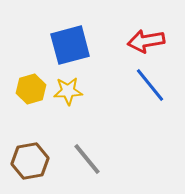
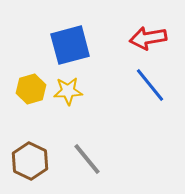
red arrow: moved 2 px right, 3 px up
brown hexagon: rotated 24 degrees counterclockwise
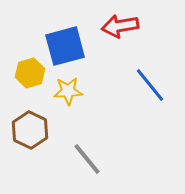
red arrow: moved 28 px left, 12 px up
blue square: moved 5 px left, 1 px down
yellow hexagon: moved 1 px left, 16 px up
brown hexagon: moved 31 px up
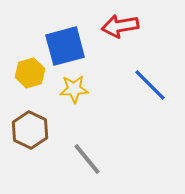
blue line: rotated 6 degrees counterclockwise
yellow star: moved 6 px right, 2 px up
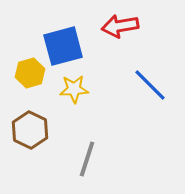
blue square: moved 2 px left
gray line: rotated 57 degrees clockwise
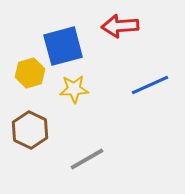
red arrow: rotated 6 degrees clockwise
blue line: rotated 69 degrees counterclockwise
gray line: rotated 42 degrees clockwise
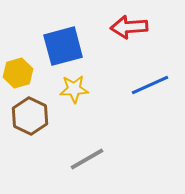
red arrow: moved 9 px right, 1 px down
yellow hexagon: moved 12 px left
brown hexagon: moved 14 px up
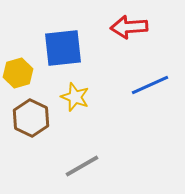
blue square: moved 2 px down; rotated 9 degrees clockwise
yellow star: moved 1 px right, 8 px down; rotated 24 degrees clockwise
brown hexagon: moved 1 px right, 2 px down
gray line: moved 5 px left, 7 px down
